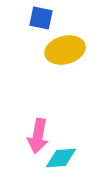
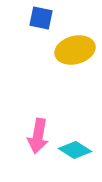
yellow ellipse: moved 10 px right
cyan diamond: moved 14 px right, 8 px up; rotated 36 degrees clockwise
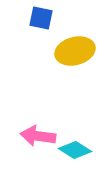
yellow ellipse: moved 1 px down
pink arrow: rotated 88 degrees clockwise
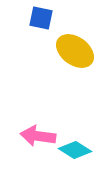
yellow ellipse: rotated 51 degrees clockwise
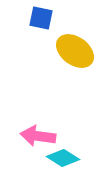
cyan diamond: moved 12 px left, 8 px down
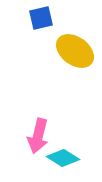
blue square: rotated 25 degrees counterclockwise
pink arrow: rotated 84 degrees counterclockwise
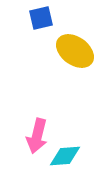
pink arrow: moved 1 px left
cyan diamond: moved 2 px right, 2 px up; rotated 36 degrees counterclockwise
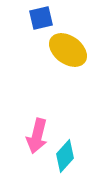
yellow ellipse: moved 7 px left, 1 px up
cyan diamond: rotated 44 degrees counterclockwise
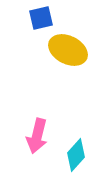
yellow ellipse: rotated 9 degrees counterclockwise
cyan diamond: moved 11 px right, 1 px up
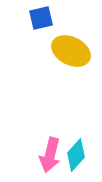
yellow ellipse: moved 3 px right, 1 px down
pink arrow: moved 13 px right, 19 px down
